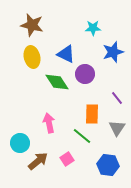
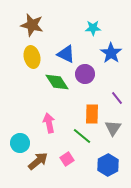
blue star: moved 2 px left, 1 px down; rotated 20 degrees counterclockwise
gray triangle: moved 4 px left
blue hexagon: rotated 25 degrees clockwise
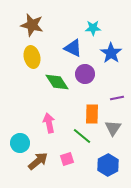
blue triangle: moved 7 px right, 6 px up
purple line: rotated 64 degrees counterclockwise
pink square: rotated 16 degrees clockwise
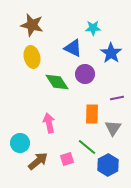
green line: moved 5 px right, 11 px down
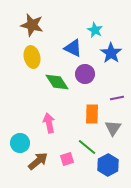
cyan star: moved 2 px right, 2 px down; rotated 28 degrees clockwise
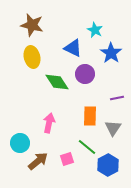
orange rectangle: moved 2 px left, 2 px down
pink arrow: rotated 24 degrees clockwise
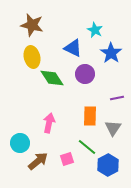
green diamond: moved 5 px left, 4 px up
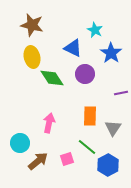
purple line: moved 4 px right, 5 px up
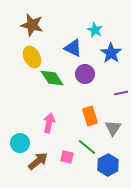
yellow ellipse: rotated 15 degrees counterclockwise
orange rectangle: rotated 18 degrees counterclockwise
pink square: moved 2 px up; rotated 32 degrees clockwise
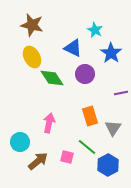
cyan circle: moved 1 px up
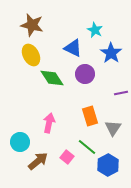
yellow ellipse: moved 1 px left, 2 px up
pink square: rotated 24 degrees clockwise
